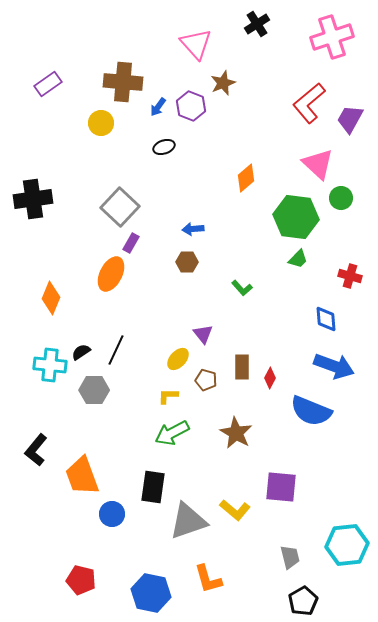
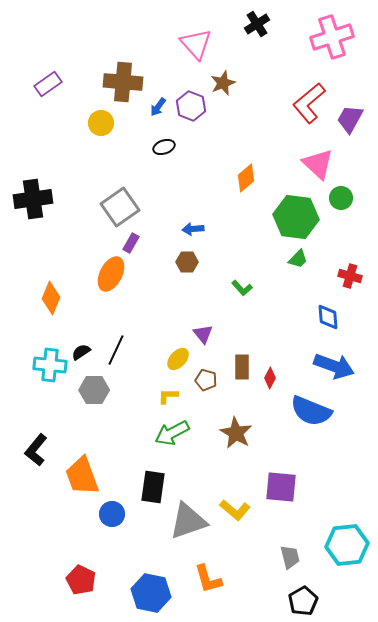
gray square at (120, 207): rotated 12 degrees clockwise
blue diamond at (326, 319): moved 2 px right, 2 px up
red pentagon at (81, 580): rotated 12 degrees clockwise
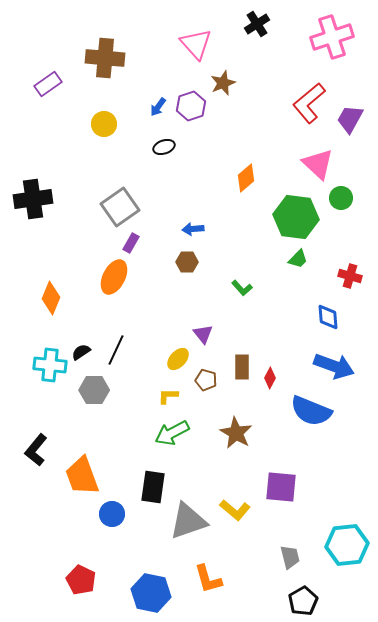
brown cross at (123, 82): moved 18 px left, 24 px up
purple hexagon at (191, 106): rotated 20 degrees clockwise
yellow circle at (101, 123): moved 3 px right, 1 px down
orange ellipse at (111, 274): moved 3 px right, 3 px down
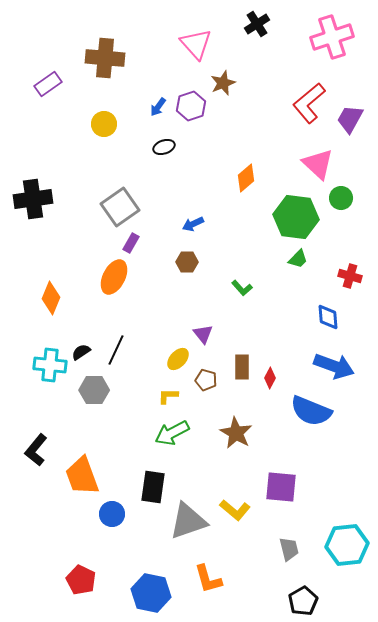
blue arrow at (193, 229): moved 5 px up; rotated 20 degrees counterclockwise
gray trapezoid at (290, 557): moved 1 px left, 8 px up
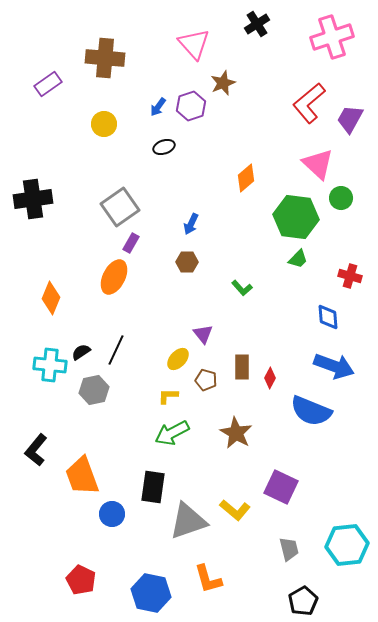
pink triangle at (196, 44): moved 2 px left
blue arrow at (193, 224): moved 2 px left; rotated 40 degrees counterclockwise
gray hexagon at (94, 390): rotated 12 degrees counterclockwise
purple square at (281, 487): rotated 20 degrees clockwise
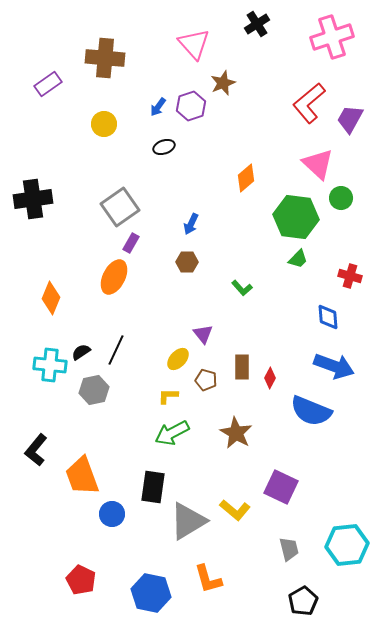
gray triangle at (188, 521): rotated 12 degrees counterclockwise
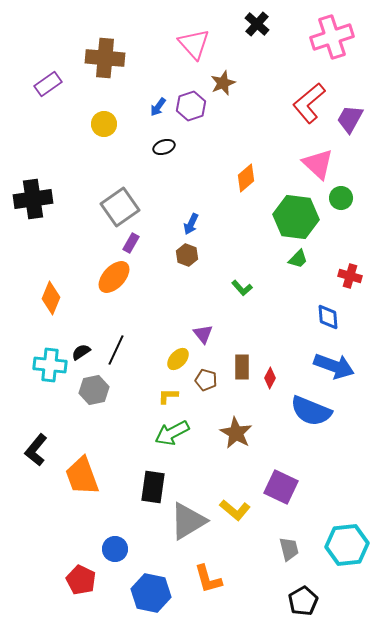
black cross at (257, 24): rotated 15 degrees counterclockwise
brown hexagon at (187, 262): moved 7 px up; rotated 20 degrees clockwise
orange ellipse at (114, 277): rotated 16 degrees clockwise
blue circle at (112, 514): moved 3 px right, 35 px down
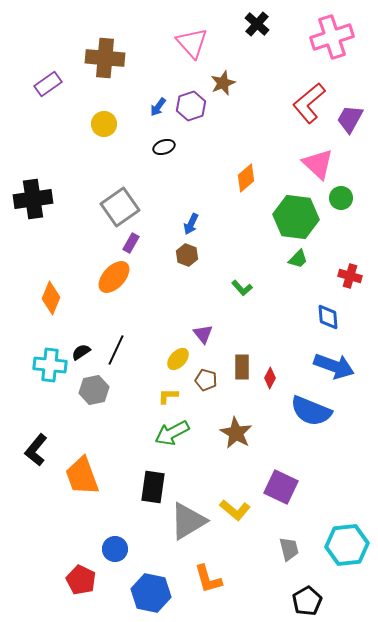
pink triangle at (194, 44): moved 2 px left, 1 px up
black pentagon at (303, 601): moved 4 px right
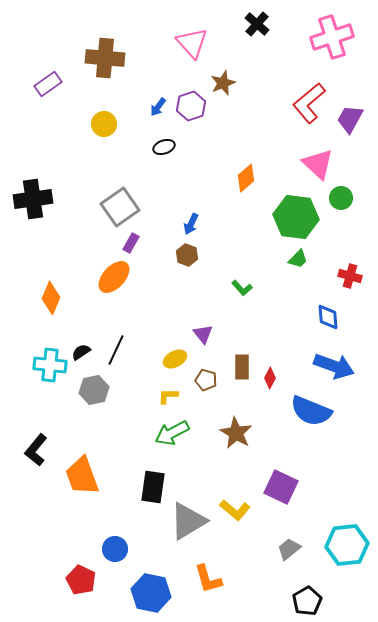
yellow ellipse at (178, 359): moved 3 px left; rotated 20 degrees clockwise
gray trapezoid at (289, 549): rotated 115 degrees counterclockwise
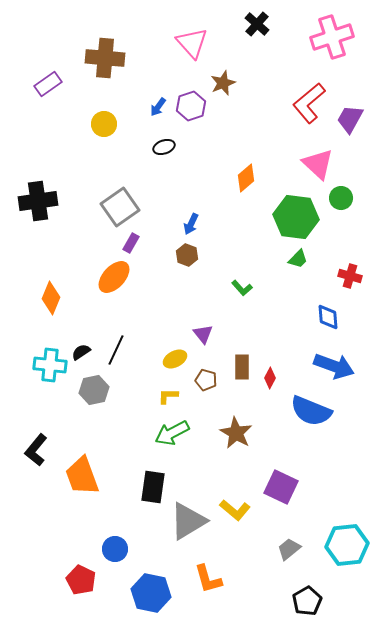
black cross at (33, 199): moved 5 px right, 2 px down
